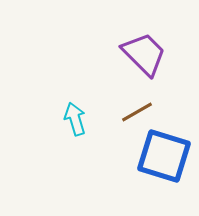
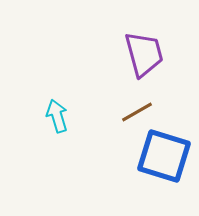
purple trapezoid: rotated 30 degrees clockwise
cyan arrow: moved 18 px left, 3 px up
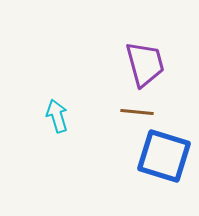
purple trapezoid: moved 1 px right, 10 px down
brown line: rotated 36 degrees clockwise
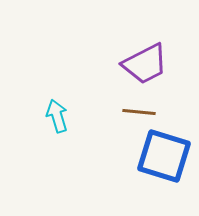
purple trapezoid: rotated 78 degrees clockwise
brown line: moved 2 px right
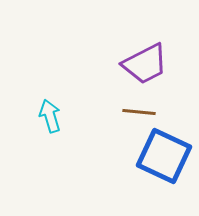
cyan arrow: moved 7 px left
blue square: rotated 8 degrees clockwise
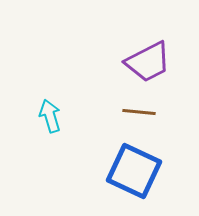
purple trapezoid: moved 3 px right, 2 px up
blue square: moved 30 px left, 15 px down
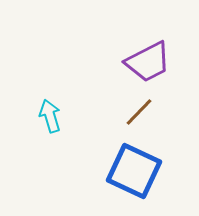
brown line: rotated 52 degrees counterclockwise
